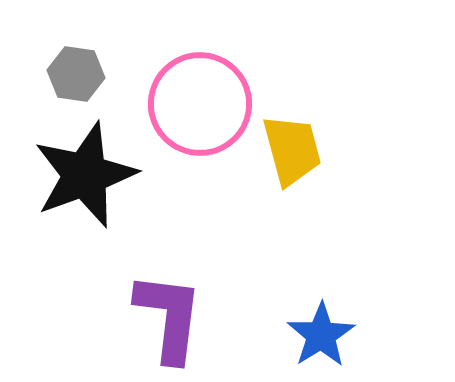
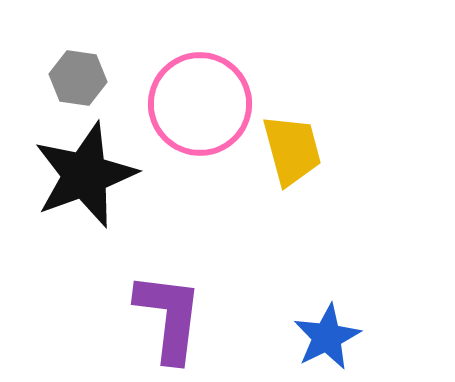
gray hexagon: moved 2 px right, 4 px down
blue star: moved 6 px right, 2 px down; rotated 6 degrees clockwise
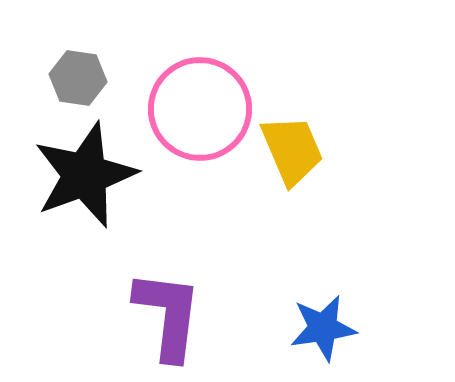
pink circle: moved 5 px down
yellow trapezoid: rotated 8 degrees counterclockwise
purple L-shape: moved 1 px left, 2 px up
blue star: moved 4 px left, 9 px up; rotated 18 degrees clockwise
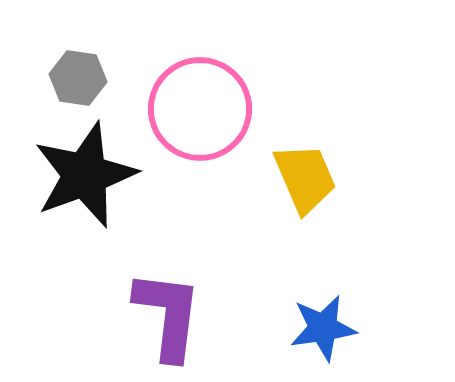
yellow trapezoid: moved 13 px right, 28 px down
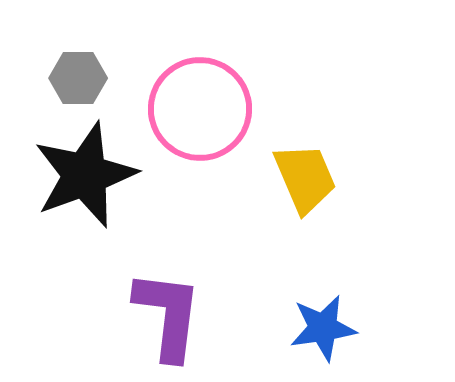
gray hexagon: rotated 8 degrees counterclockwise
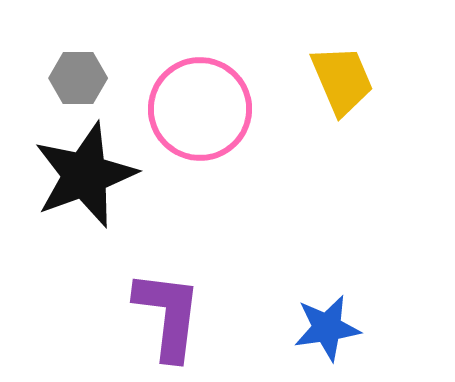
yellow trapezoid: moved 37 px right, 98 px up
blue star: moved 4 px right
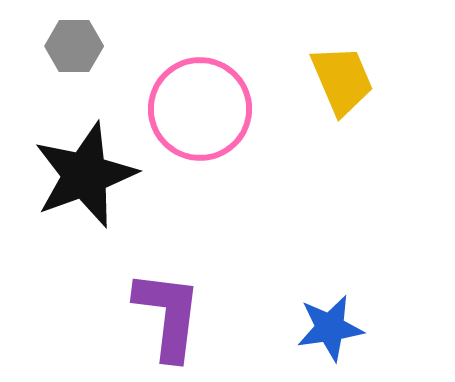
gray hexagon: moved 4 px left, 32 px up
blue star: moved 3 px right
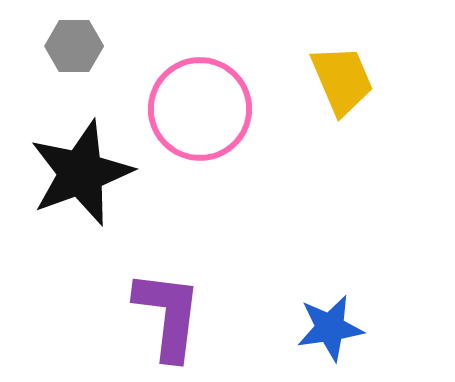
black star: moved 4 px left, 2 px up
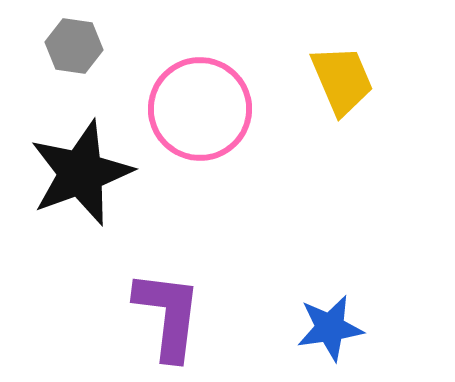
gray hexagon: rotated 8 degrees clockwise
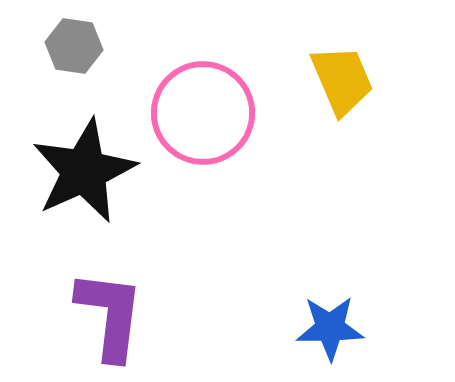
pink circle: moved 3 px right, 4 px down
black star: moved 3 px right, 2 px up; rotated 4 degrees counterclockwise
purple L-shape: moved 58 px left
blue star: rotated 8 degrees clockwise
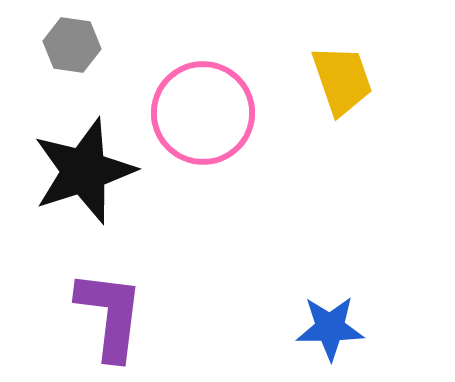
gray hexagon: moved 2 px left, 1 px up
yellow trapezoid: rotated 4 degrees clockwise
black star: rotated 6 degrees clockwise
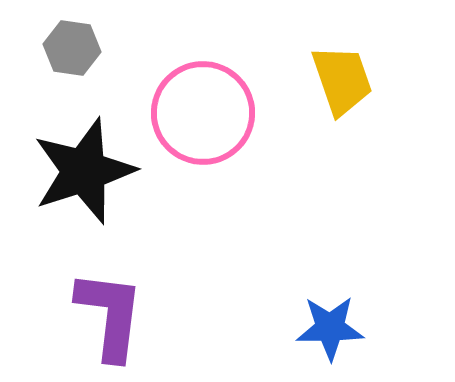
gray hexagon: moved 3 px down
